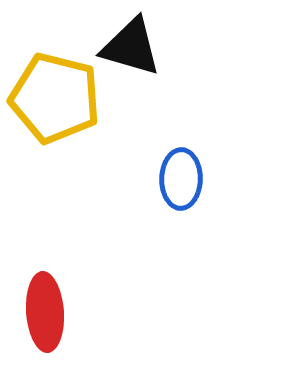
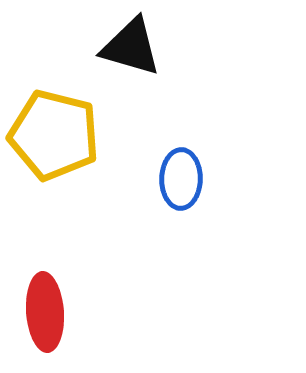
yellow pentagon: moved 1 px left, 37 px down
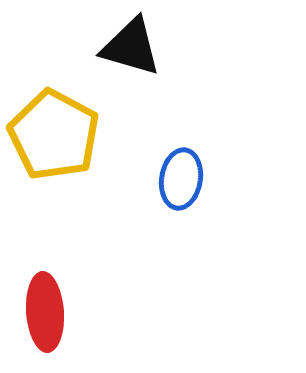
yellow pentagon: rotated 14 degrees clockwise
blue ellipse: rotated 8 degrees clockwise
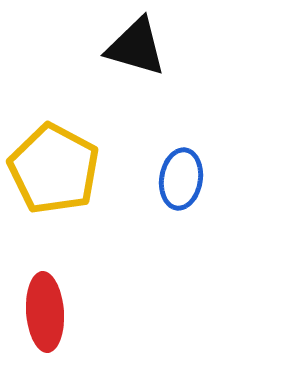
black triangle: moved 5 px right
yellow pentagon: moved 34 px down
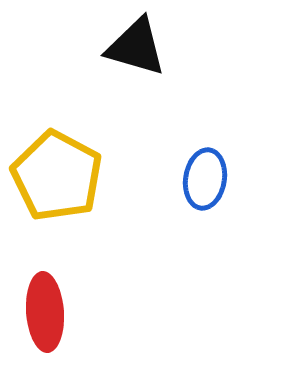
yellow pentagon: moved 3 px right, 7 px down
blue ellipse: moved 24 px right
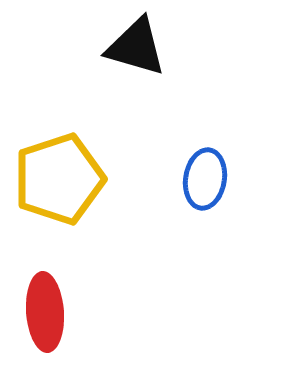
yellow pentagon: moved 2 px right, 3 px down; rotated 26 degrees clockwise
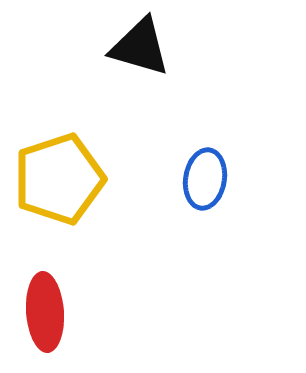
black triangle: moved 4 px right
